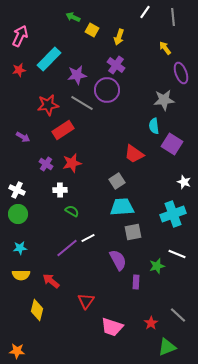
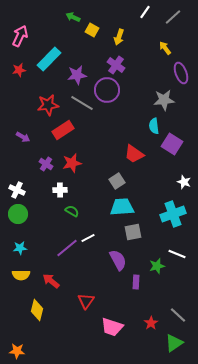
gray line at (173, 17): rotated 54 degrees clockwise
green triangle at (167, 347): moved 7 px right, 4 px up; rotated 12 degrees counterclockwise
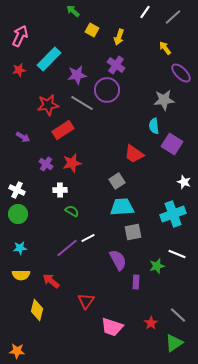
green arrow at (73, 17): moved 6 px up; rotated 16 degrees clockwise
purple ellipse at (181, 73): rotated 25 degrees counterclockwise
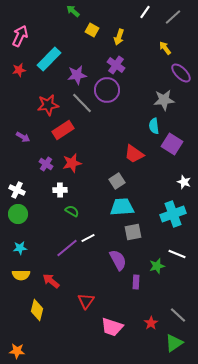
gray line at (82, 103): rotated 15 degrees clockwise
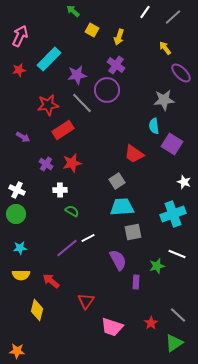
green circle at (18, 214): moved 2 px left
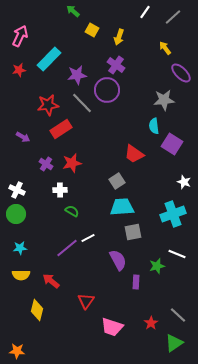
red rectangle at (63, 130): moved 2 px left, 1 px up
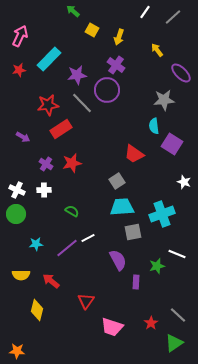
yellow arrow at (165, 48): moved 8 px left, 2 px down
white cross at (60, 190): moved 16 px left
cyan cross at (173, 214): moved 11 px left
cyan star at (20, 248): moved 16 px right, 4 px up
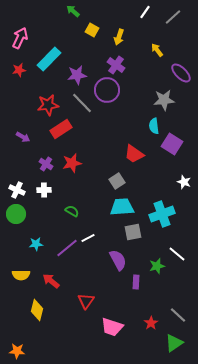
pink arrow at (20, 36): moved 2 px down
white line at (177, 254): rotated 18 degrees clockwise
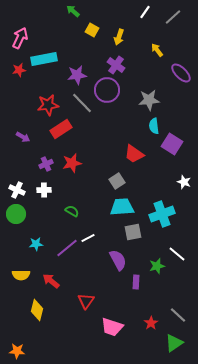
cyan rectangle at (49, 59): moved 5 px left; rotated 35 degrees clockwise
gray star at (164, 100): moved 15 px left
purple cross at (46, 164): rotated 32 degrees clockwise
